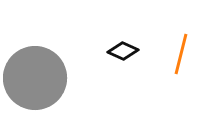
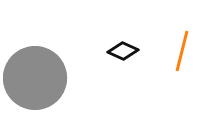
orange line: moved 1 px right, 3 px up
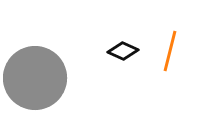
orange line: moved 12 px left
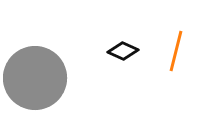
orange line: moved 6 px right
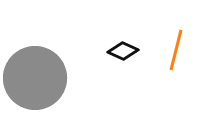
orange line: moved 1 px up
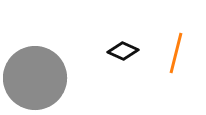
orange line: moved 3 px down
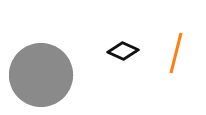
gray circle: moved 6 px right, 3 px up
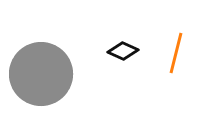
gray circle: moved 1 px up
